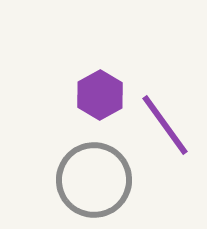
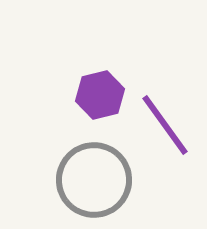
purple hexagon: rotated 15 degrees clockwise
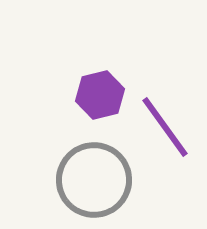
purple line: moved 2 px down
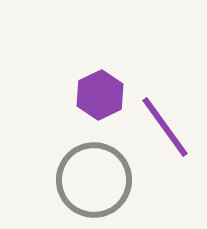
purple hexagon: rotated 12 degrees counterclockwise
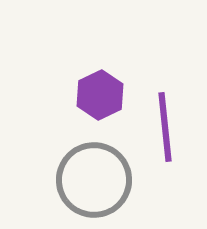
purple line: rotated 30 degrees clockwise
